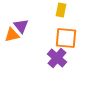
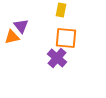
orange triangle: moved 2 px down
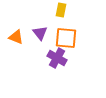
purple triangle: moved 19 px right, 7 px down
orange triangle: moved 4 px right; rotated 35 degrees clockwise
purple cross: rotated 12 degrees counterclockwise
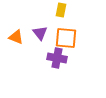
purple cross: rotated 18 degrees counterclockwise
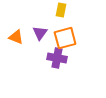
purple triangle: rotated 14 degrees clockwise
orange square: moved 1 px left; rotated 20 degrees counterclockwise
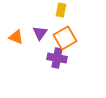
orange square: rotated 15 degrees counterclockwise
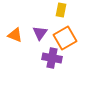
orange triangle: moved 1 px left, 2 px up
purple cross: moved 5 px left
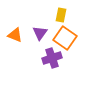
yellow rectangle: moved 5 px down
orange square: rotated 25 degrees counterclockwise
purple cross: rotated 30 degrees counterclockwise
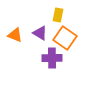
yellow rectangle: moved 3 px left
purple triangle: rotated 35 degrees counterclockwise
purple cross: rotated 18 degrees clockwise
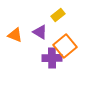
yellow rectangle: rotated 40 degrees clockwise
purple triangle: moved 1 px up
orange square: moved 8 px down; rotated 15 degrees clockwise
